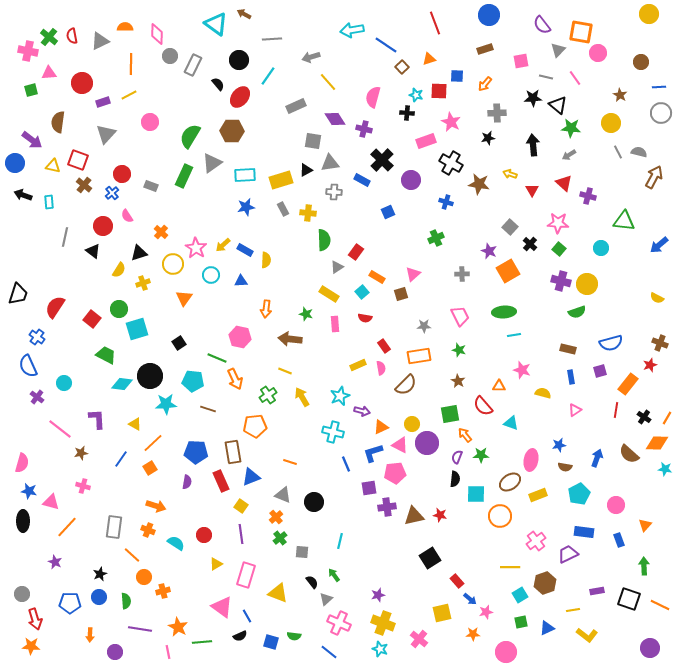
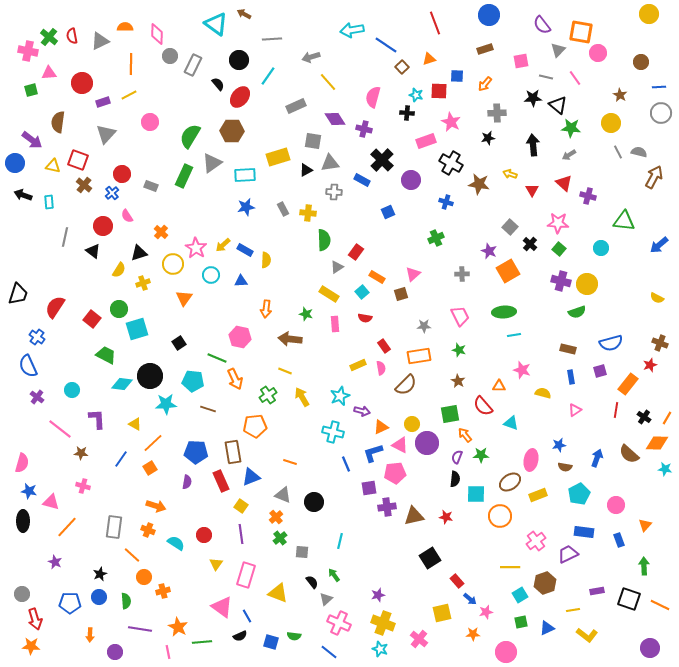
yellow rectangle at (281, 180): moved 3 px left, 23 px up
cyan circle at (64, 383): moved 8 px right, 7 px down
brown star at (81, 453): rotated 16 degrees clockwise
red star at (440, 515): moved 6 px right, 2 px down
yellow triangle at (216, 564): rotated 24 degrees counterclockwise
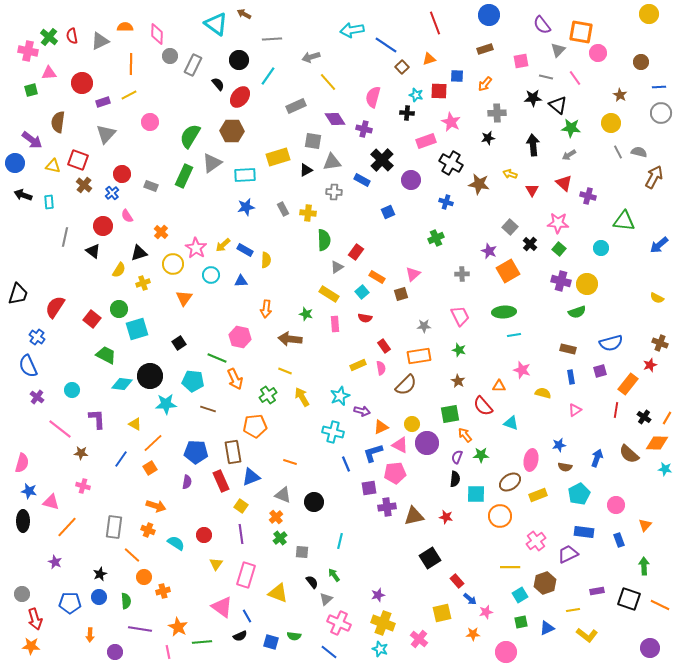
gray triangle at (330, 163): moved 2 px right, 1 px up
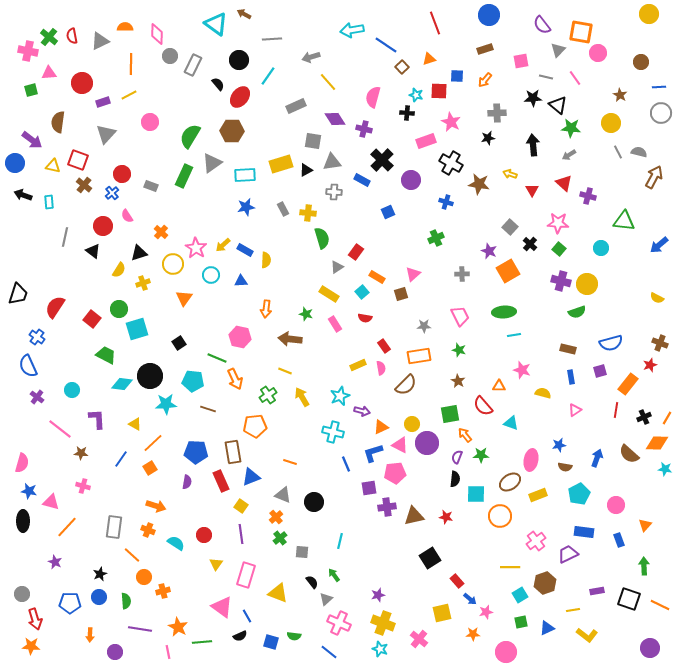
orange arrow at (485, 84): moved 4 px up
yellow rectangle at (278, 157): moved 3 px right, 7 px down
green semicircle at (324, 240): moved 2 px left, 2 px up; rotated 15 degrees counterclockwise
pink rectangle at (335, 324): rotated 28 degrees counterclockwise
black cross at (644, 417): rotated 32 degrees clockwise
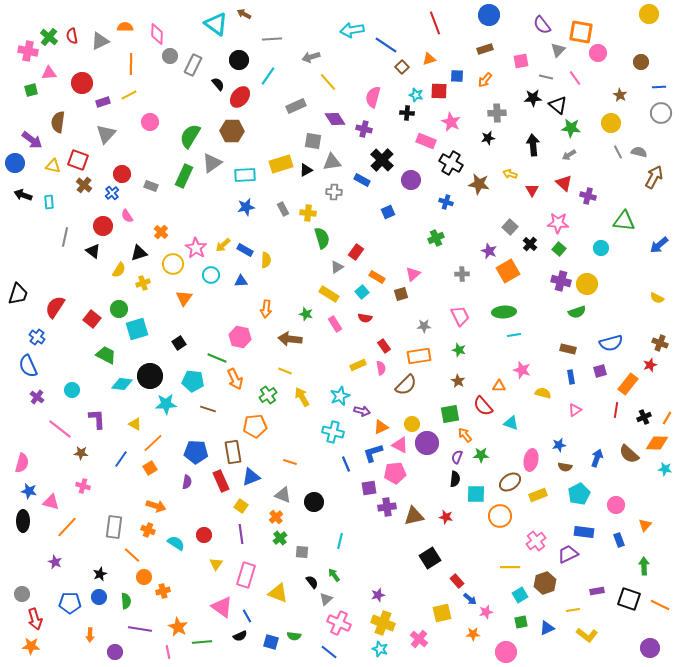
pink rectangle at (426, 141): rotated 42 degrees clockwise
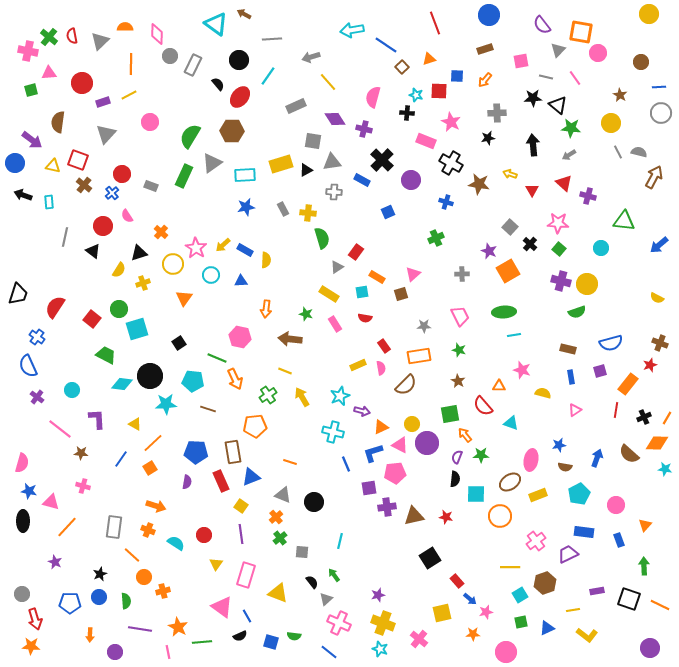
gray triangle at (100, 41): rotated 18 degrees counterclockwise
cyan square at (362, 292): rotated 32 degrees clockwise
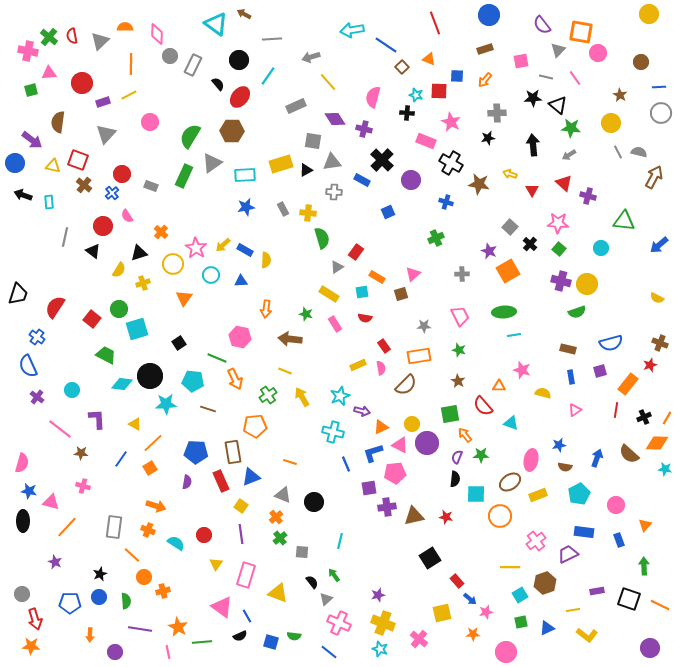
orange triangle at (429, 59): rotated 40 degrees clockwise
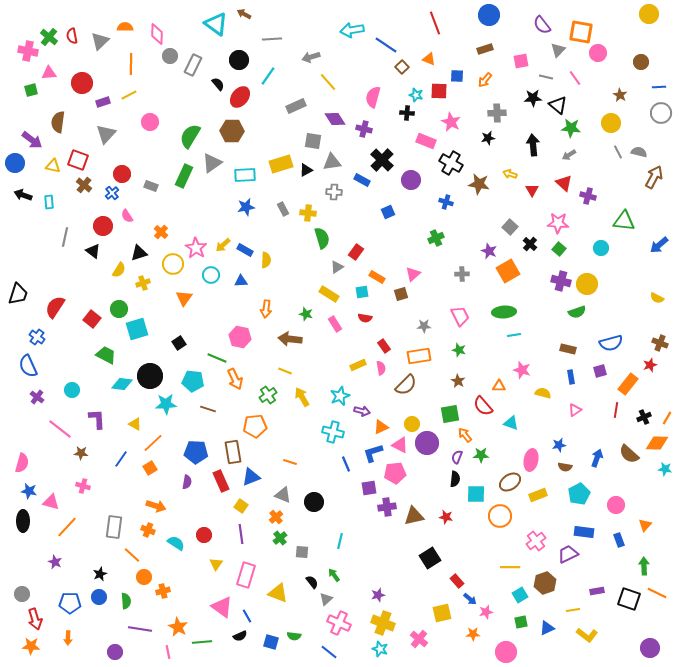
orange line at (660, 605): moved 3 px left, 12 px up
orange arrow at (90, 635): moved 22 px left, 3 px down
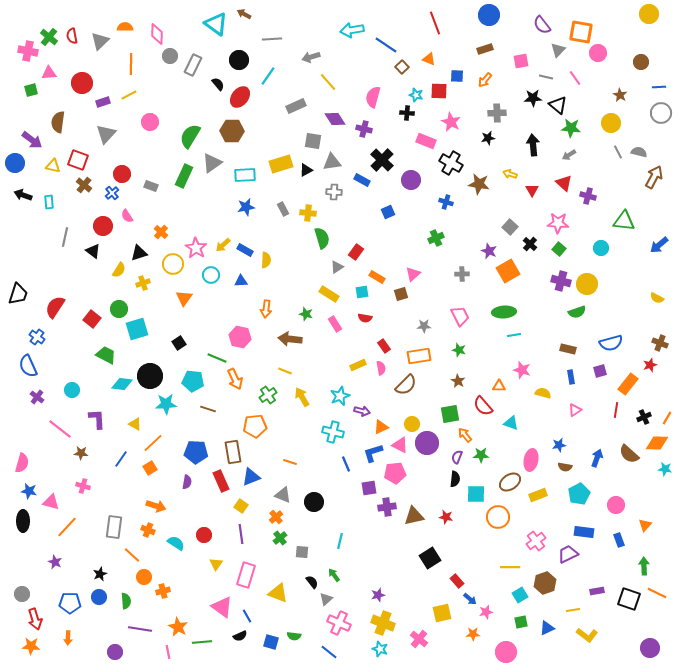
orange circle at (500, 516): moved 2 px left, 1 px down
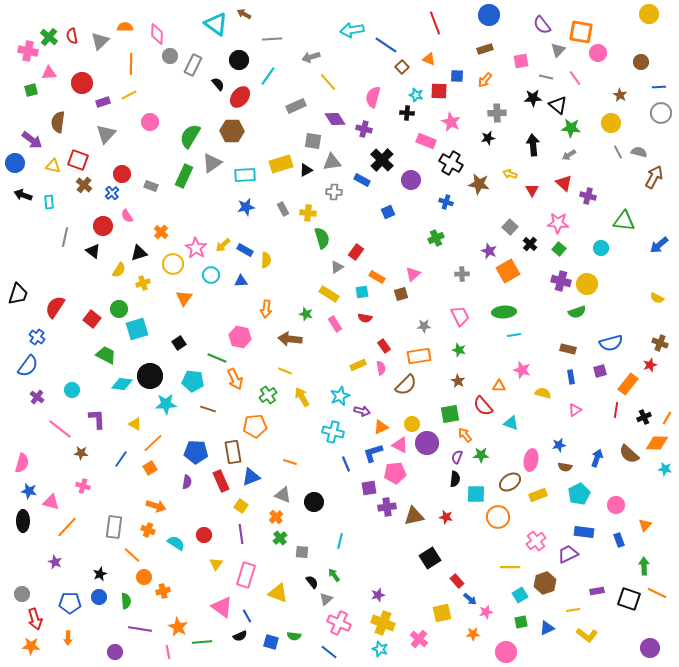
blue semicircle at (28, 366): rotated 120 degrees counterclockwise
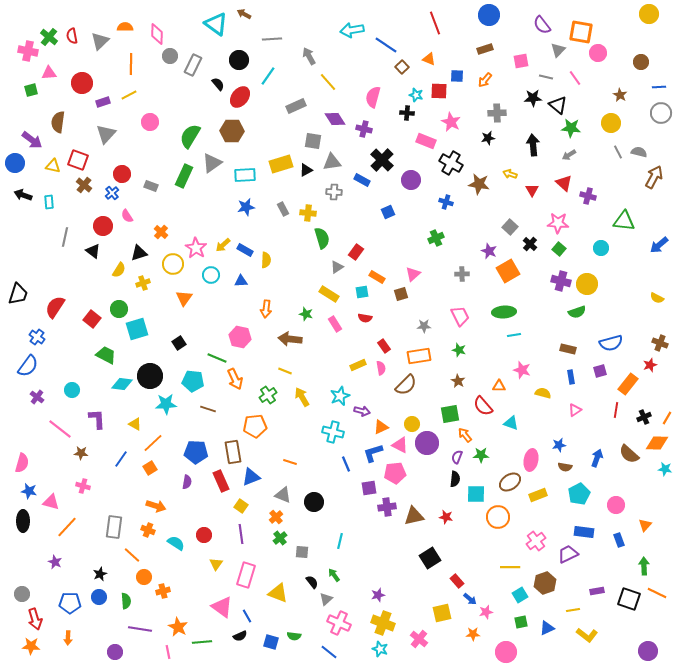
gray arrow at (311, 57): moved 2 px left, 1 px up; rotated 78 degrees clockwise
purple circle at (650, 648): moved 2 px left, 3 px down
